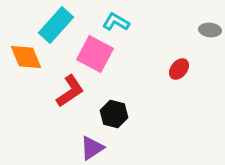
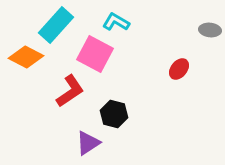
orange diamond: rotated 40 degrees counterclockwise
purple triangle: moved 4 px left, 5 px up
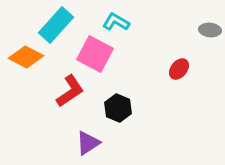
black hexagon: moved 4 px right, 6 px up; rotated 8 degrees clockwise
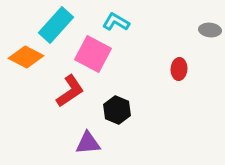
pink square: moved 2 px left
red ellipse: rotated 35 degrees counterclockwise
black hexagon: moved 1 px left, 2 px down
purple triangle: rotated 28 degrees clockwise
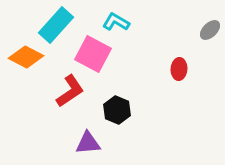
gray ellipse: rotated 50 degrees counterclockwise
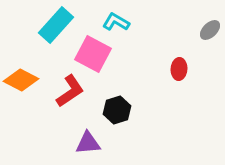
orange diamond: moved 5 px left, 23 px down
black hexagon: rotated 20 degrees clockwise
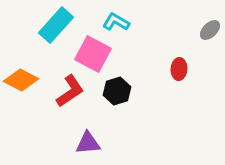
black hexagon: moved 19 px up
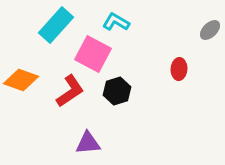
orange diamond: rotated 8 degrees counterclockwise
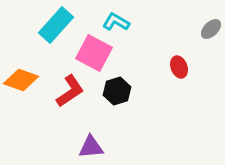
gray ellipse: moved 1 px right, 1 px up
pink square: moved 1 px right, 1 px up
red ellipse: moved 2 px up; rotated 25 degrees counterclockwise
purple triangle: moved 3 px right, 4 px down
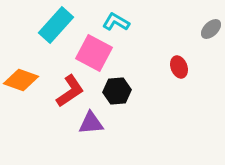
black hexagon: rotated 12 degrees clockwise
purple triangle: moved 24 px up
